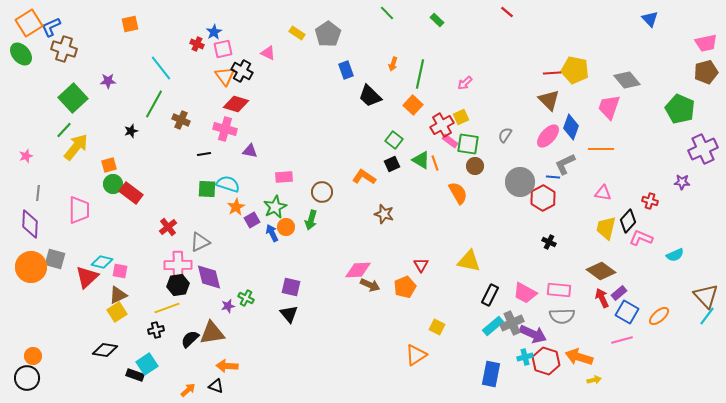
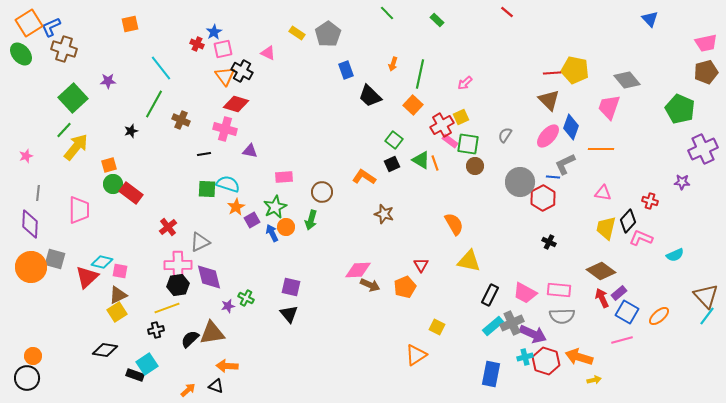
orange semicircle at (458, 193): moved 4 px left, 31 px down
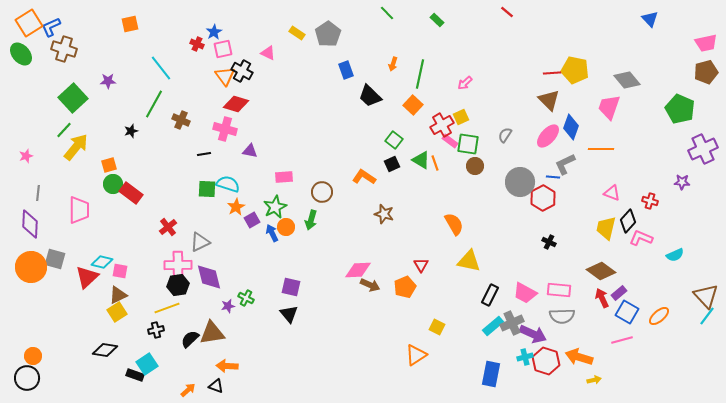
pink triangle at (603, 193): moved 9 px right; rotated 12 degrees clockwise
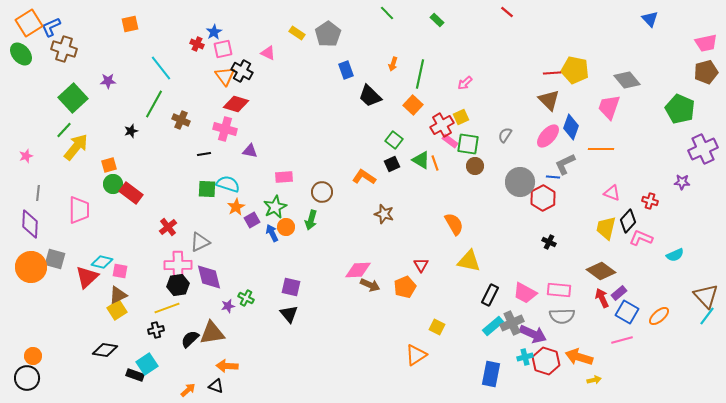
yellow square at (117, 312): moved 2 px up
